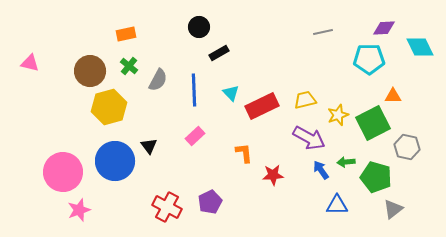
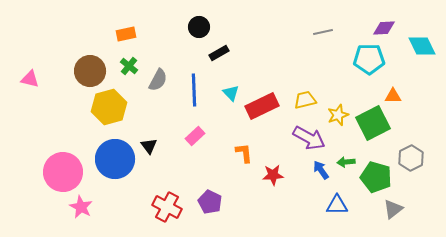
cyan diamond: moved 2 px right, 1 px up
pink triangle: moved 16 px down
gray hexagon: moved 4 px right, 11 px down; rotated 20 degrees clockwise
blue circle: moved 2 px up
purple pentagon: rotated 20 degrees counterclockwise
pink star: moved 2 px right, 3 px up; rotated 25 degrees counterclockwise
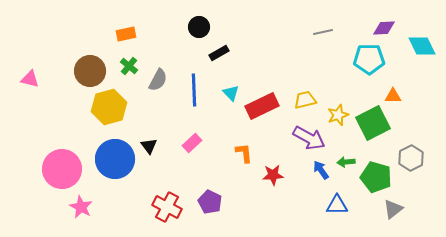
pink rectangle: moved 3 px left, 7 px down
pink circle: moved 1 px left, 3 px up
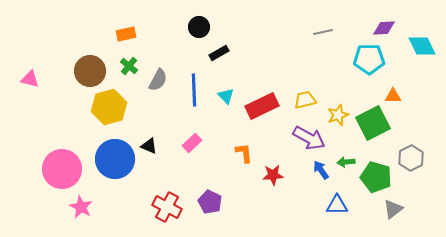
cyan triangle: moved 5 px left, 3 px down
black triangle: rotated 30 degrees counterclockwise
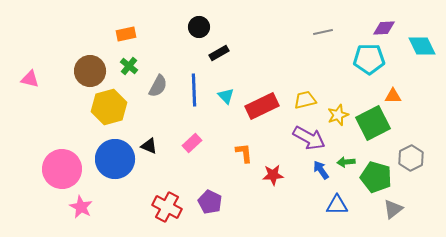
gray semicircle: moved 6 px down
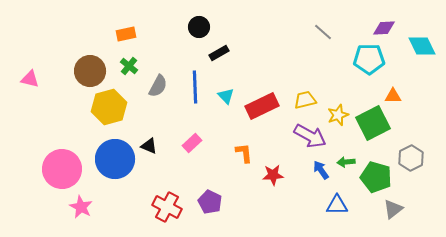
gray line: rotated 54 degrees clockwise
blue line: moved 1 px right, 3 px up
purple arrow: moved 1 px right, 2 px up
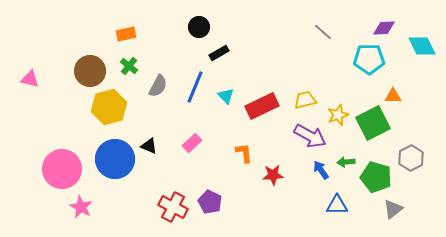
blue line: rotated 24 degrees clockwise
red cross: moved 6 px right
